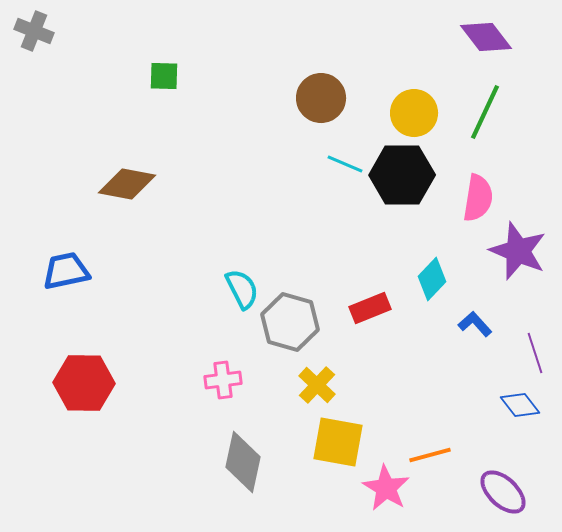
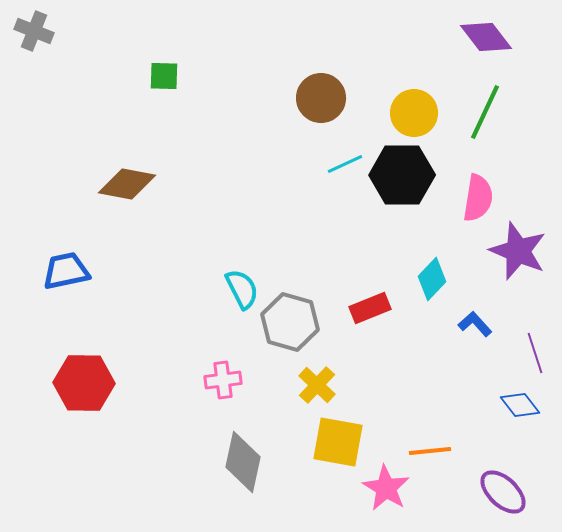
cyan line: rotated 48 degrees counterclockwise
orange line: moved 4 px up; rotated 9 degrees clockwise
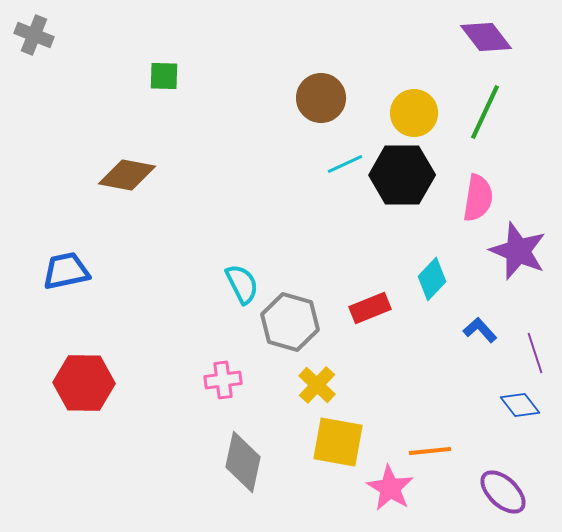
gray cross: moved 4 px down
brown diamond: moved 9 px up
cyan semicircle: moved 5 px up
blue L-shape: moved 5 px right, 6 px down
pink star: moved 4 px right
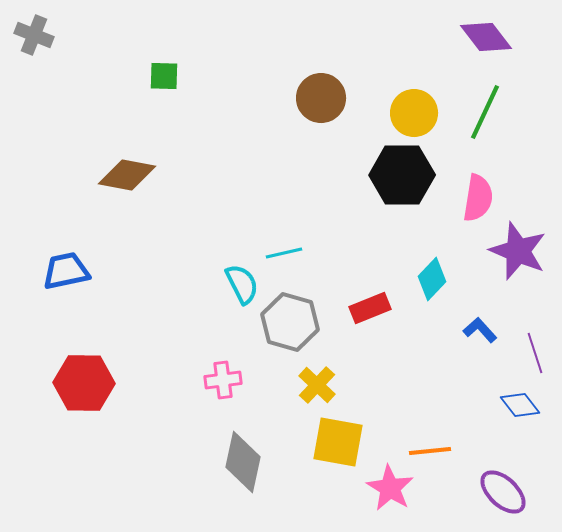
cyan line: moved 61 px left, 89 px down; rotated 12 degrees clockwise
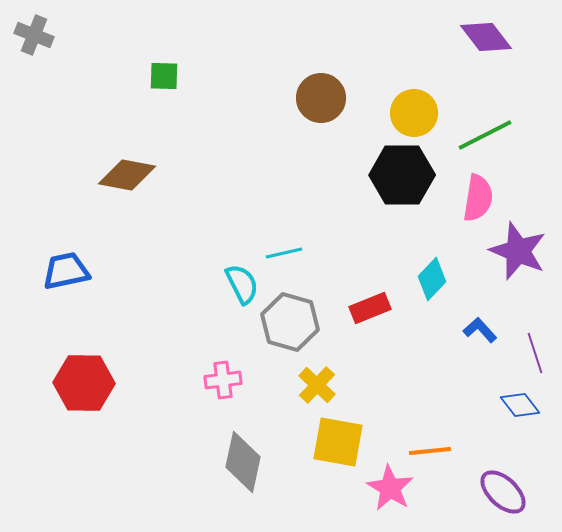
green line: moved 23 px down; rotated 38 degrees clockwise
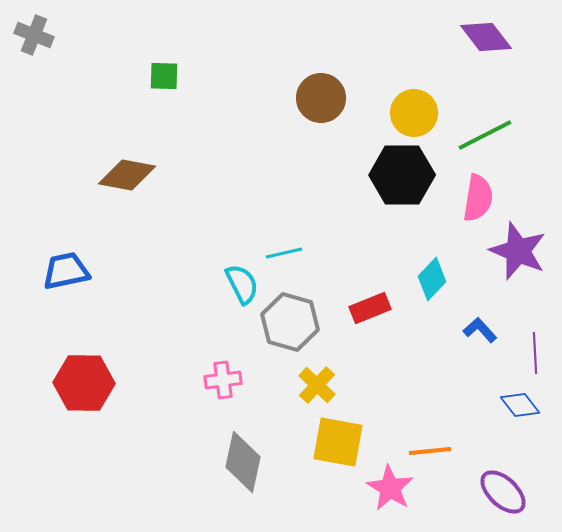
purple line: rotated 15 degrees clockwise
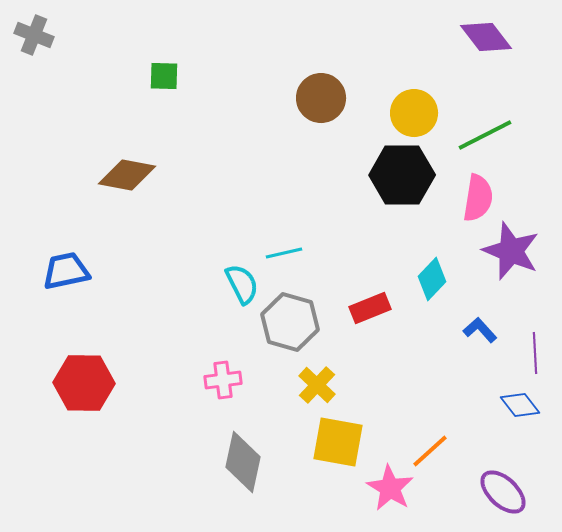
purple star: moved 7 px left
orange line: rotated 36 degrees counterclockwise
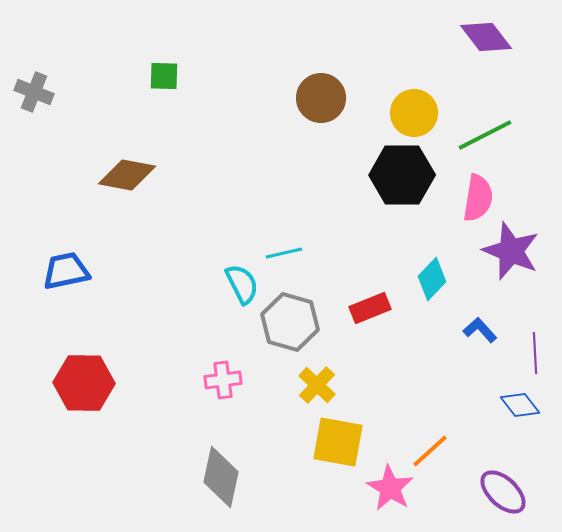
gray cross: moved 57 px down
gray diamond: moved 22 px left, 15 px down
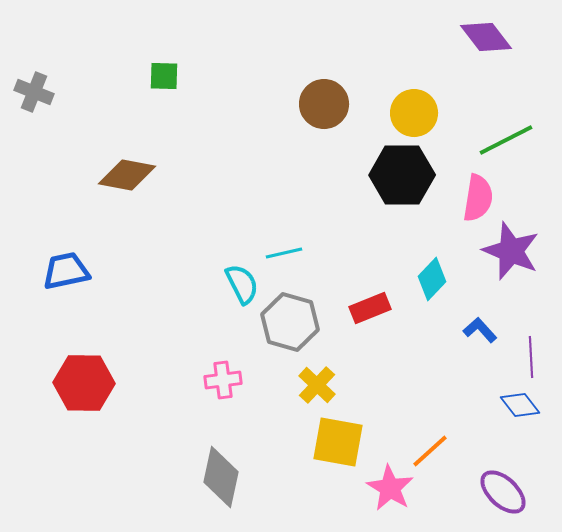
brown circle: moved 3 px right, 6 px down
green line: moved 21 px right, 5 px down
purple line: moved 4 px left, 4 px down
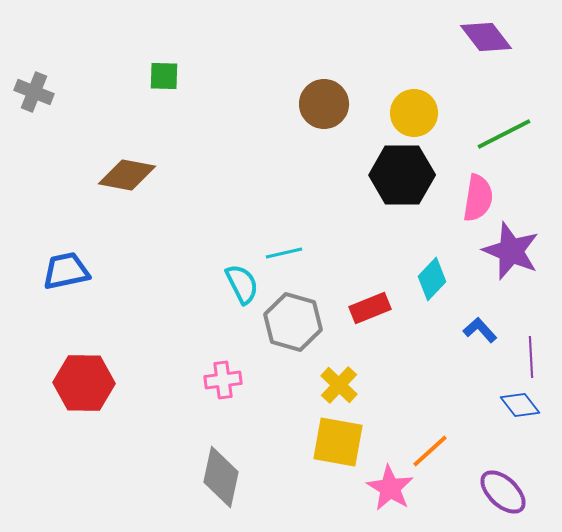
green line: moved 2 px left, 6 px up
gray hexagon: moved 3 px right
yellow cross: moved 22 px right
